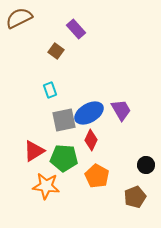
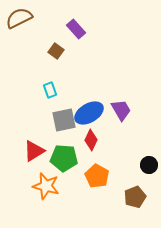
black circle: moved 3 px right
orange star: rotated 8 degrees clockwise
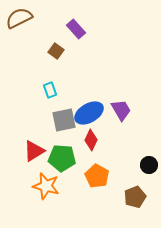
green pentagon: moved 2 px left
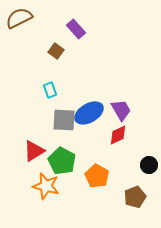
gray square: rotated 15 degrees clockwise
red diamond: moved 27 px right, 5 px up; rotated 40 degrees clockwise
green pentagon: moved 3 px down; rotated 24 degrees clockwise
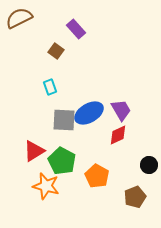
cyan rectangle: moved 3 px up
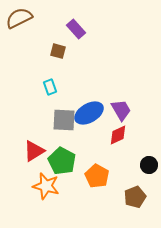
brown square: moved 2 px right; rotated 21 degrees counterclockwise
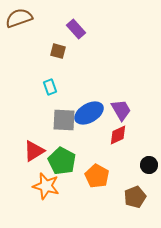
brown semicircle: rotated 8 degrees clockwise
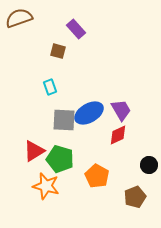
green pentagon: moved 2 px left, 2 px up; rotated 12 degrees counterclockwise
